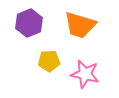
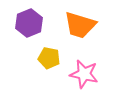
yellow pentagon: moved 3 px up; rotated 15 degrees clockwise
pink star: moved 1 px left
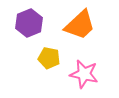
orange trapezoid: rotated 60 degrees counterclockwise
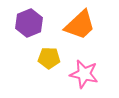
yellow pentagon: rotated 10 degrees counterclockwise
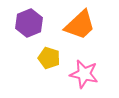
yellow pentagon: rotated 15 degrees clockwise
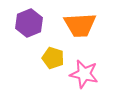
orange trapezoid: rotated 40 degrees clockwise
yellow pentagon: moved 4 px right
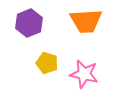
orange trapezoid: moved 6 px right, 4 px up
yellow pentagon: moved 6 px left, 5 px down
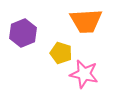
purple hexagon: moved 6 px left, 10 px down
yellow pentagon: moved 14 px right, 10 px up
